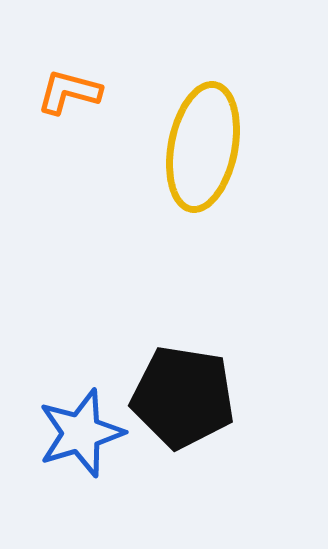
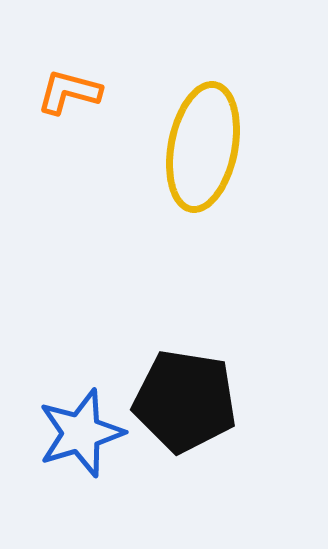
black pentagon: moved 2 px right, 4 px down
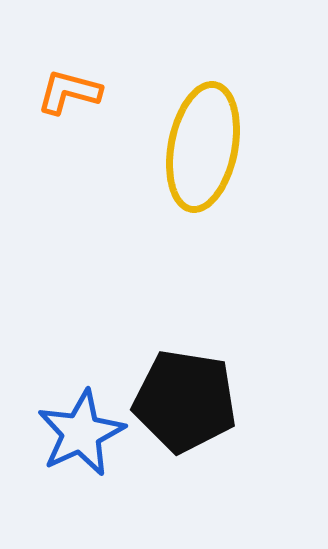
blue star: rotated 8 degrees counterclockwise
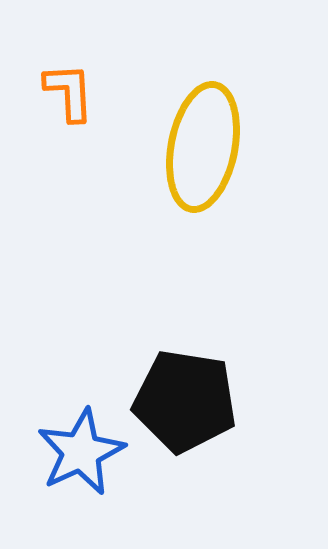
orange L-shape: rotated 72 degrees clockwise
blue star: moved 19 px down
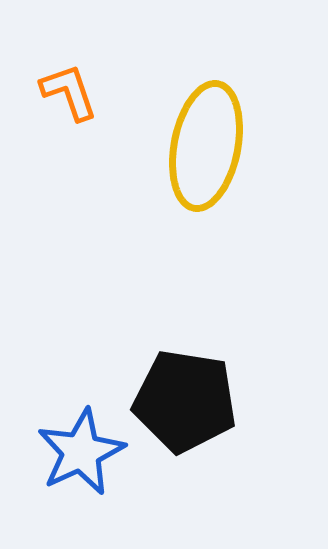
orange L-shape: rotated 16 degrees counterclockwise
yellow ellipse: moved 3 px right, 1 px up
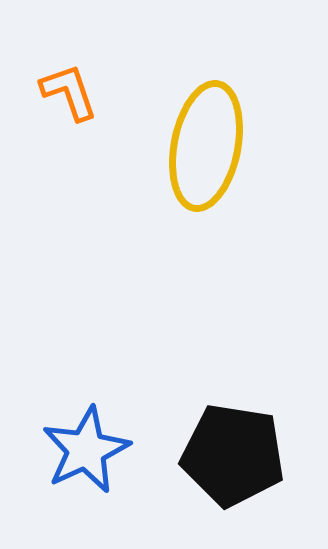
black pentagon: moved 48 px right, 54 px down
blue star: moved 5 px right, 2 px up
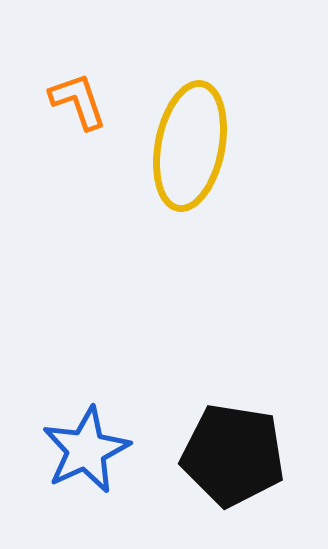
orange L-shape: moved 9 px right, 9 px down
yellow ellipse: moved 16 px left
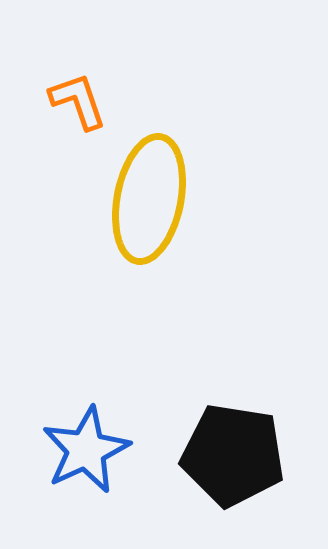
yellow ellipse: moved 41 px left, 53 px down
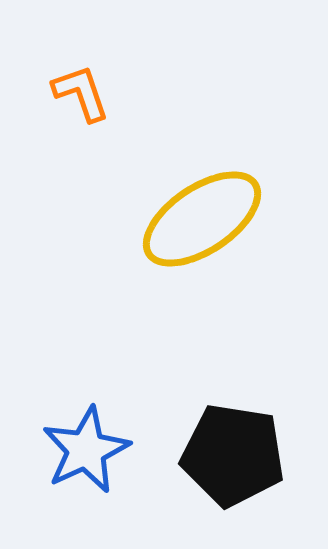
orange L-shape: moved 3 px right, 8 px up
yellow ellipse: moved 53 px right, 20 px down; rotated 45 degrees clockwise
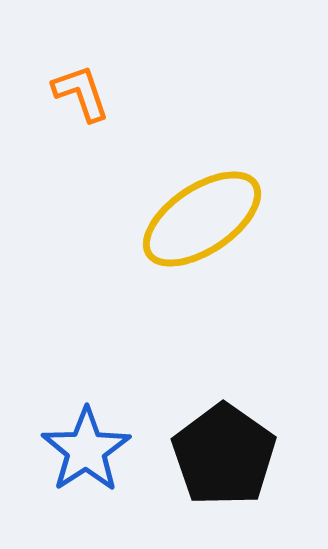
blue star: rotated 8 degrees counterclockwise
black pentagon: moved 9 px left; rotated 26 degrees clockwise
